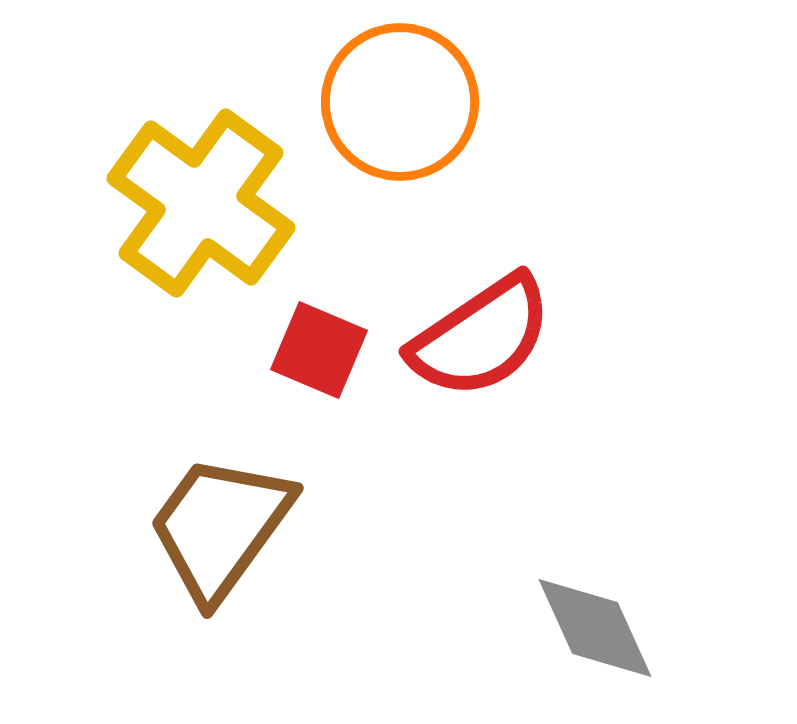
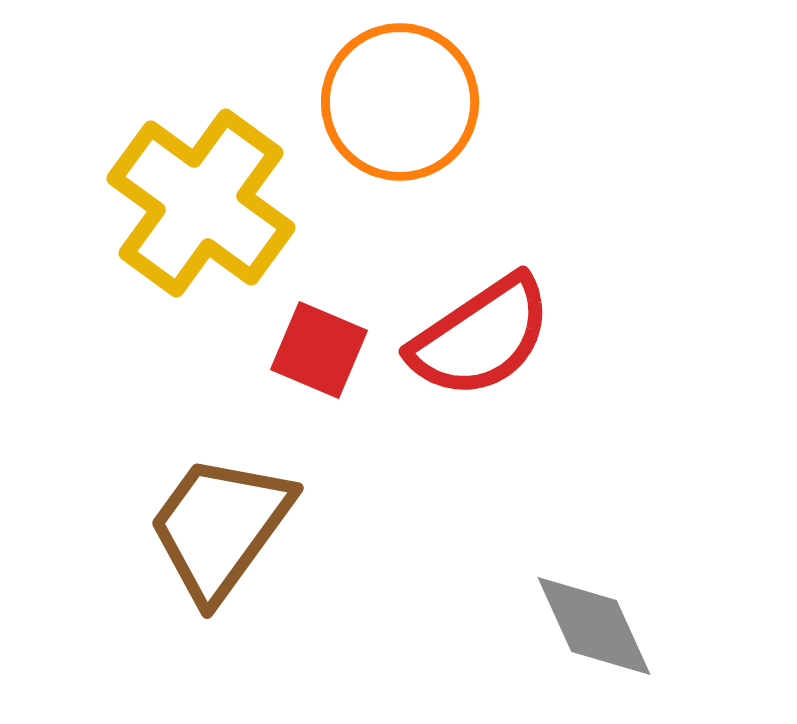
gray diamond: moved 1 px left, 2 px up
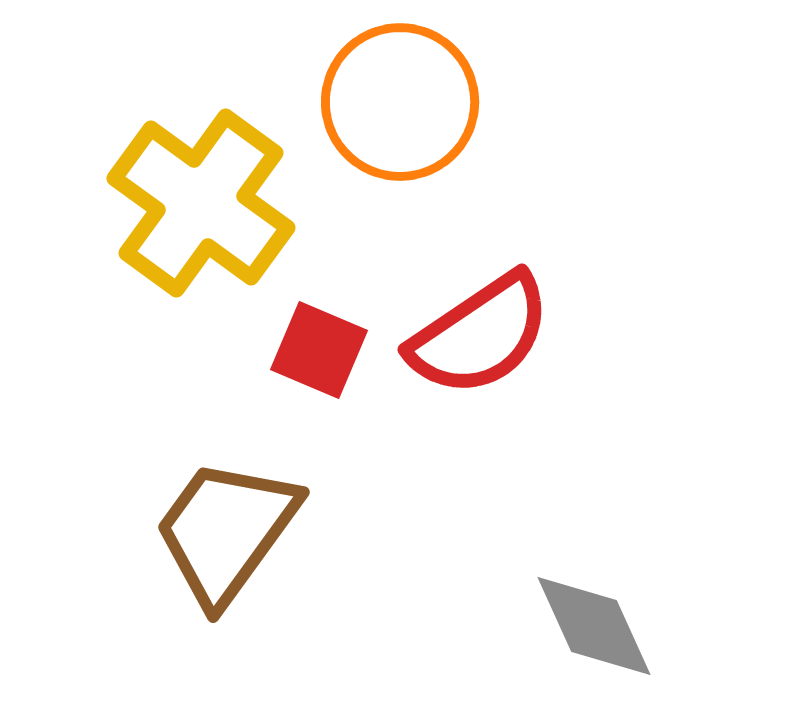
red semicircle: moved 1 px left, 2 px up
brown trapezoid: moved 6 px right, 4 px down
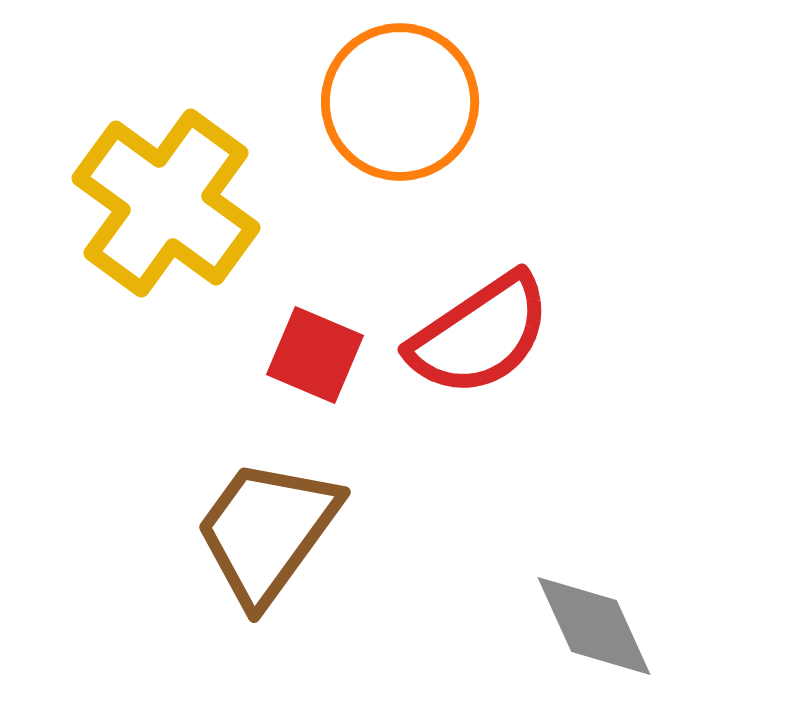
yellow cross: moved 35 px left
red square: moved 4 px left, 5 px down
brown trapezoid: moved 41 px right
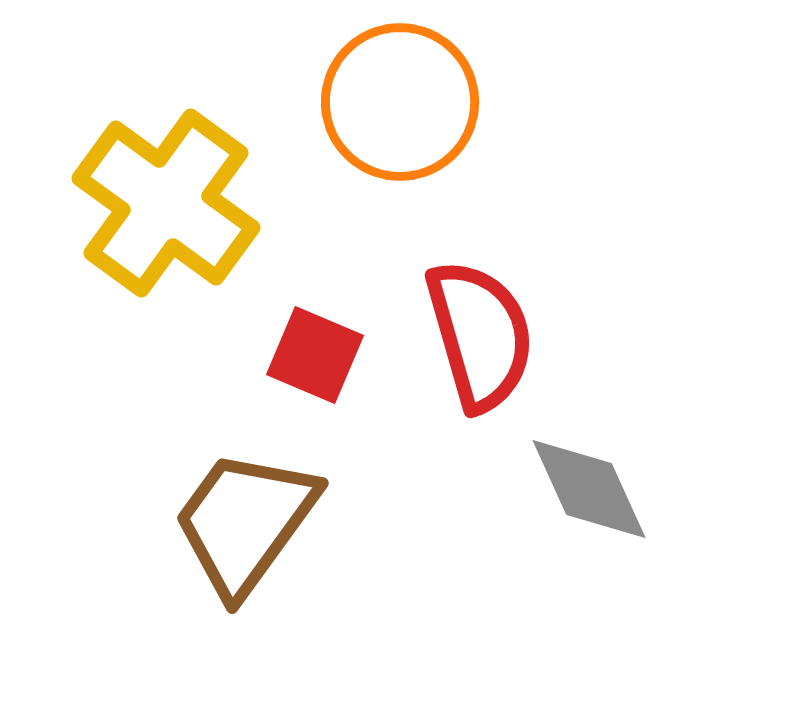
red semicircle: rotated 72 degrees counterclockwise
brown trapezoid: moved 22 px left, 9 px up
gray diamond: moved 5 px left, 137 px up
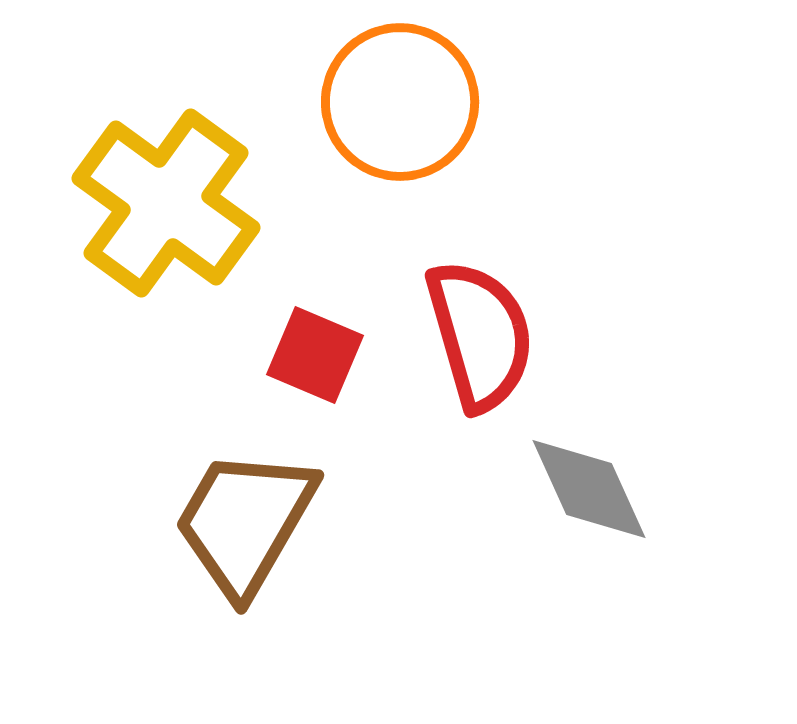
brown trapezoid: rotated 6 degrees counterclockwise
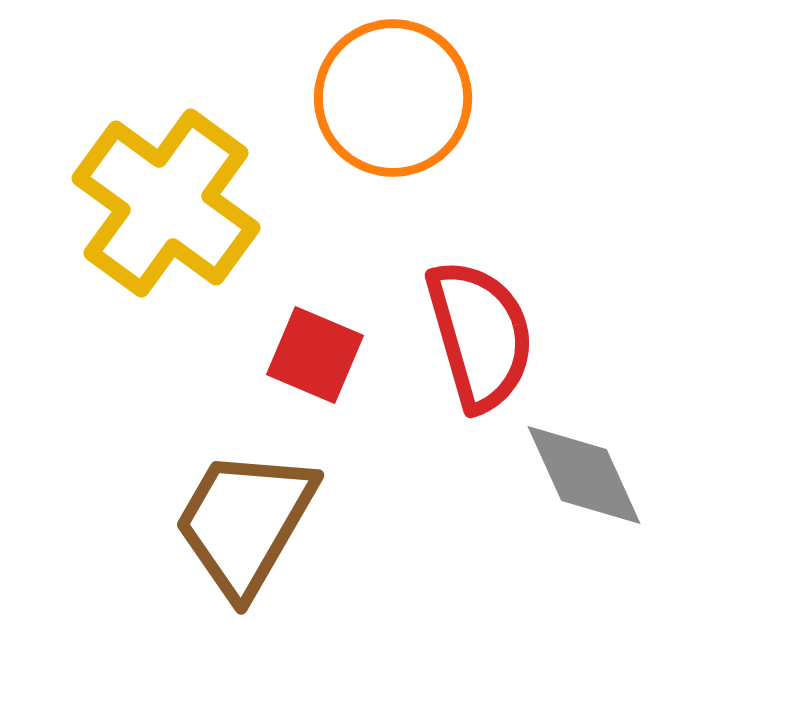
orange circle: moved 7 px left, 4 px up
gray diamond: moved 5 px left, 14 px up
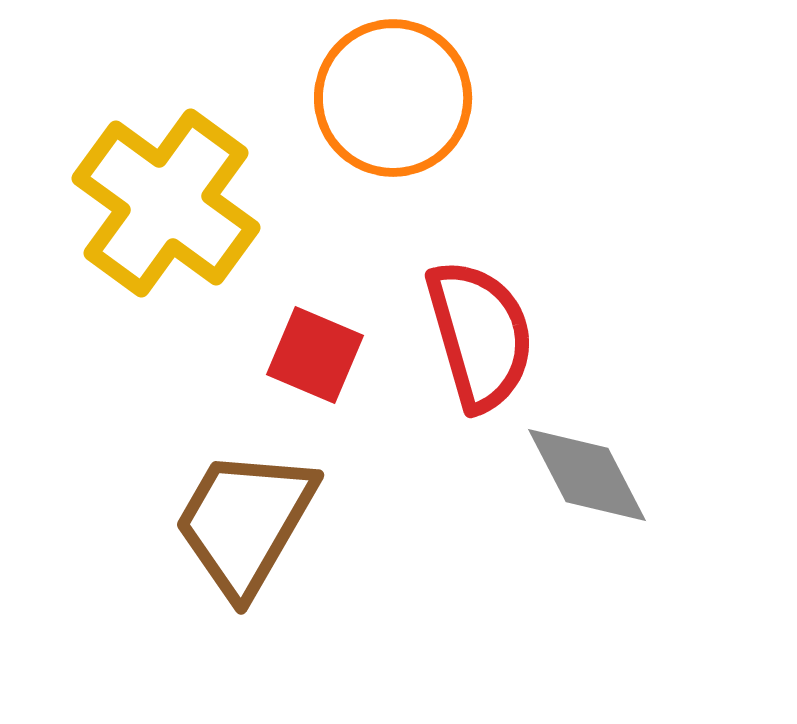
gray diamond: moved 3 px right; rotated 3 degrees counterclockwise
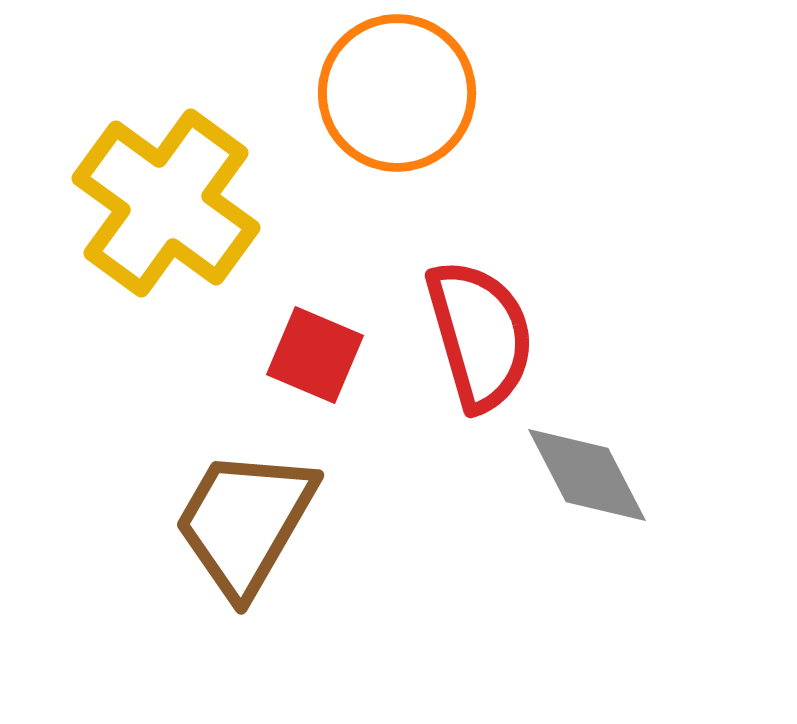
orange circle: moved 4 px right, 5 px up
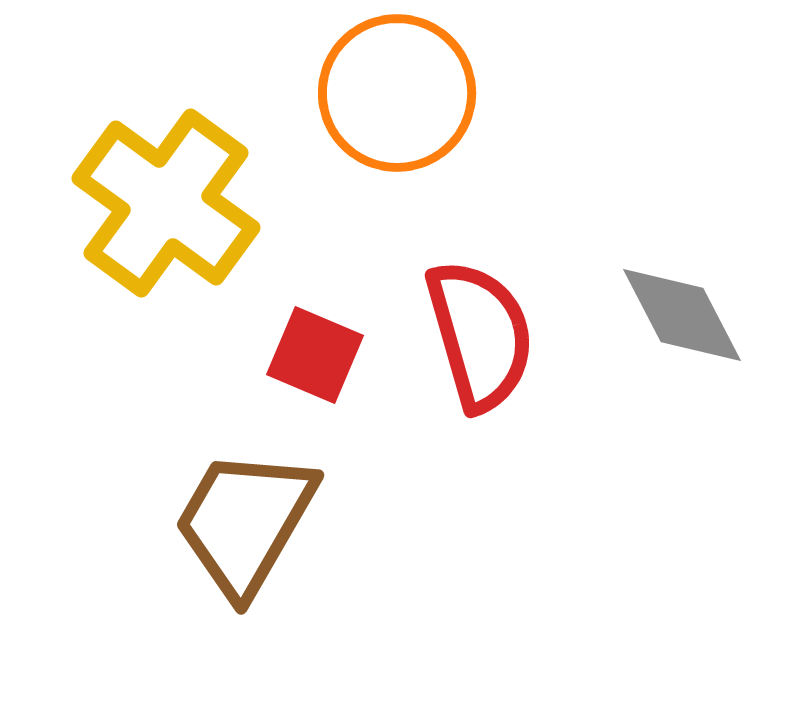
gray diamond: moved 95 px right, 160 px up
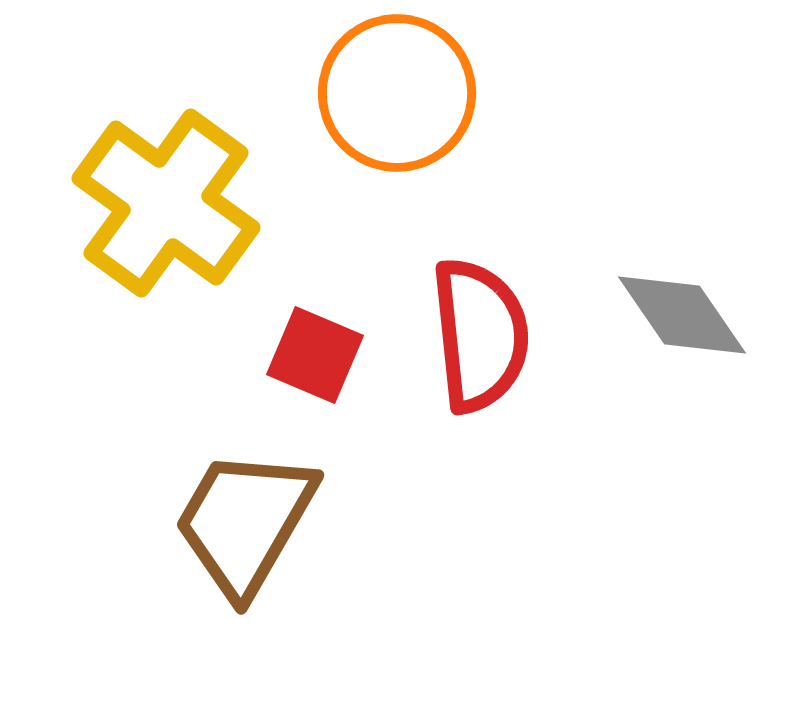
gray diamond: rotated 7 degrees counterclockwise
red semicircle: rotated 10 degrees clockwise
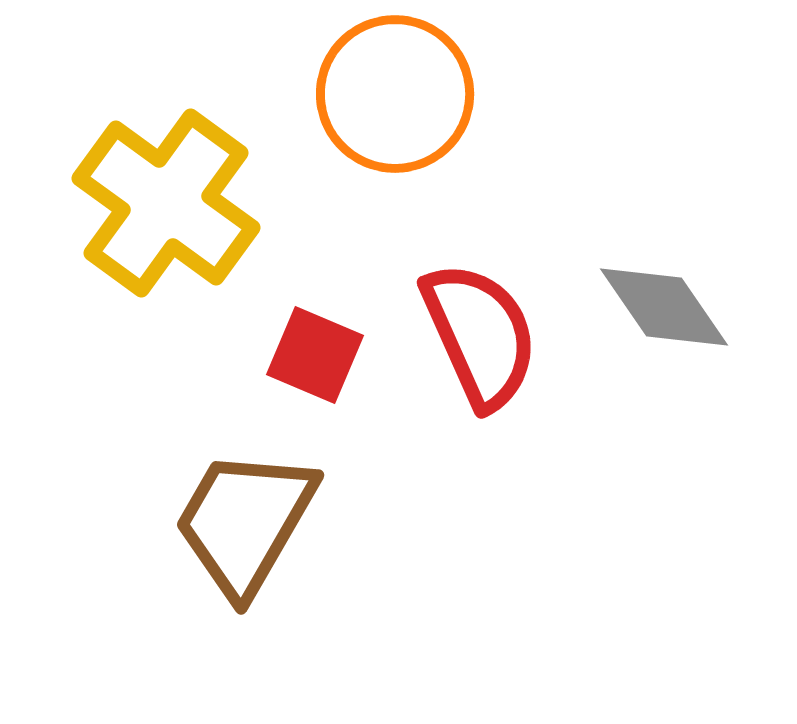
orange circle: moved 2 px left, 1 px down
gray diamond: moved 18 px left, 8 px up
red semicircle: rotated 18 degrees counterclockwise
